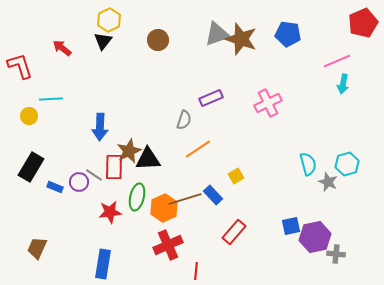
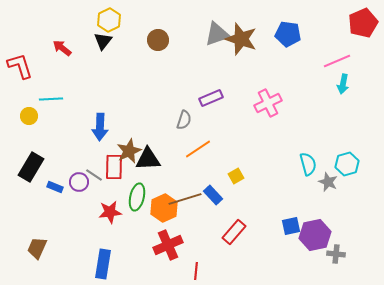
purple hexagon at (315, 237): moved 2 px up
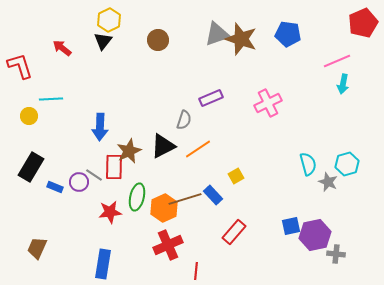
black triangle at (148, 159): moved 15 px right, 13 px up; rotated 24 degrees counterclockwise
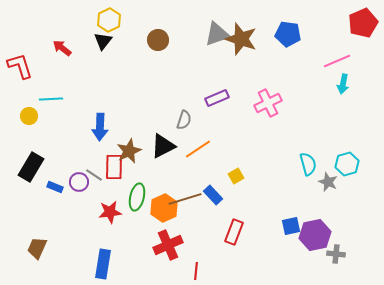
purple rectangle at (211, 98): moved 6 px right
red rectangle at (234, 232): rotated 20 degrees counterclockwise
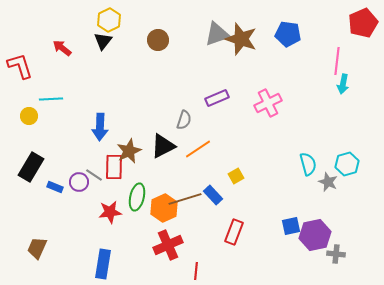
pink line at (337, 61): rotated 60 degrees counterclockwise
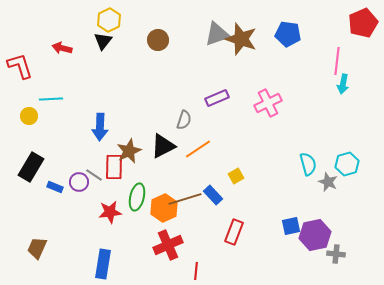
red arrow at (62, 48): rotated 24 degrees counterclockwise
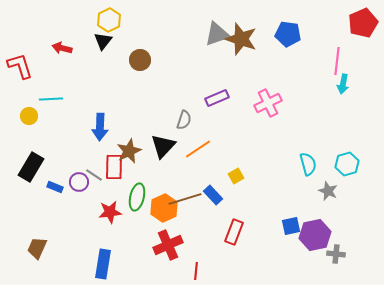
brown circle at (158, 40): moved 18 px left, 20 px down
black triangle at (163, 146): rotated 20 degrees counterclockwise
gray star at (328, 182): moved 9 px down
